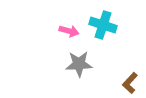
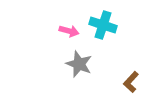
gray star: rotated 24 degrees clockwise
brown L-shape: moved 1 px right, 1 px up
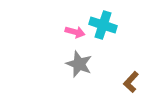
pink arrow: moved 6 px right, 1 px down
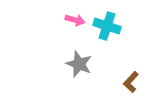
cyan cross: moved 4 px right, 1 px down
pink arrow: moved 12 px up
